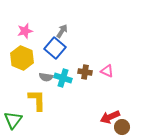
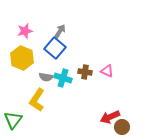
gray arrow: moved 2 px left
yellow L-shape: rotated 145 degrees counterclockwise
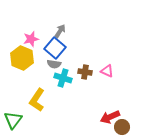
pink star: moved 6 px right, 8 px down
gray semicircle: moved 8 px right, 13 px up
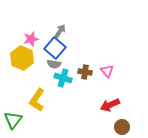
pink triangle: rotated 24 degrees clockwise
red arrow: moved 12 px up
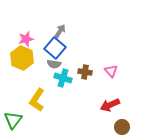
pink star: moved 5 px left
pink triangle: moved 4 px right
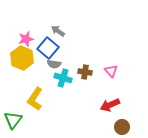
gray arrow: moved 2 px left; rotated 88 degrees counterclockwise
blue square: moved 7 px left
yellow L-shape: moved 2 px left, 1 px up
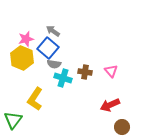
gray arrow: moved 5 px left
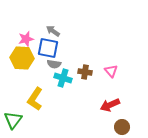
blue square: rotated 30 degrees counterclockwise
yellow hexagon: rotated 20 degrees counterclockwise
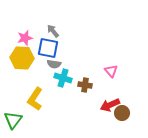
gray arrow: rotated 16 degrees clockwise
pink star: moved 1 px left, 1 px up
brown cross: moved 13 px down
brown circle: moved 14 px up
